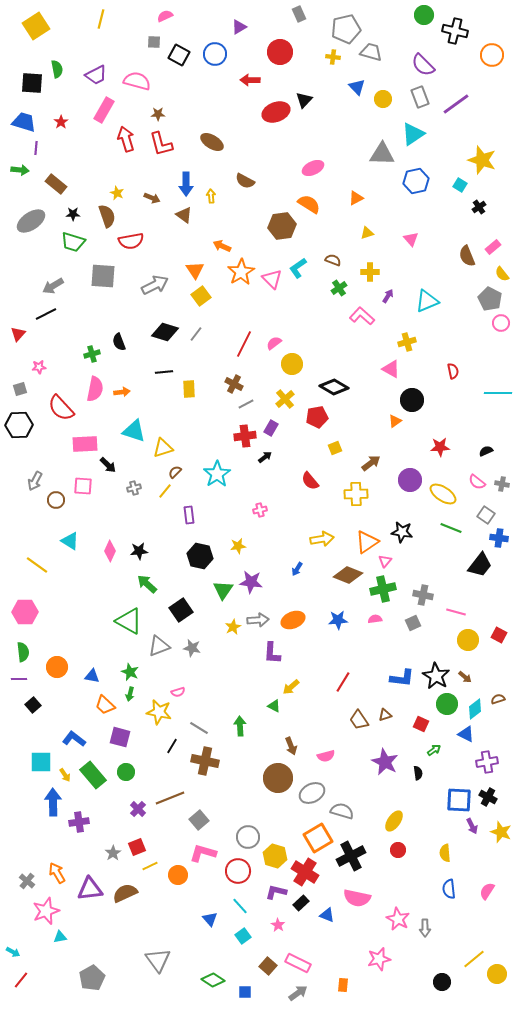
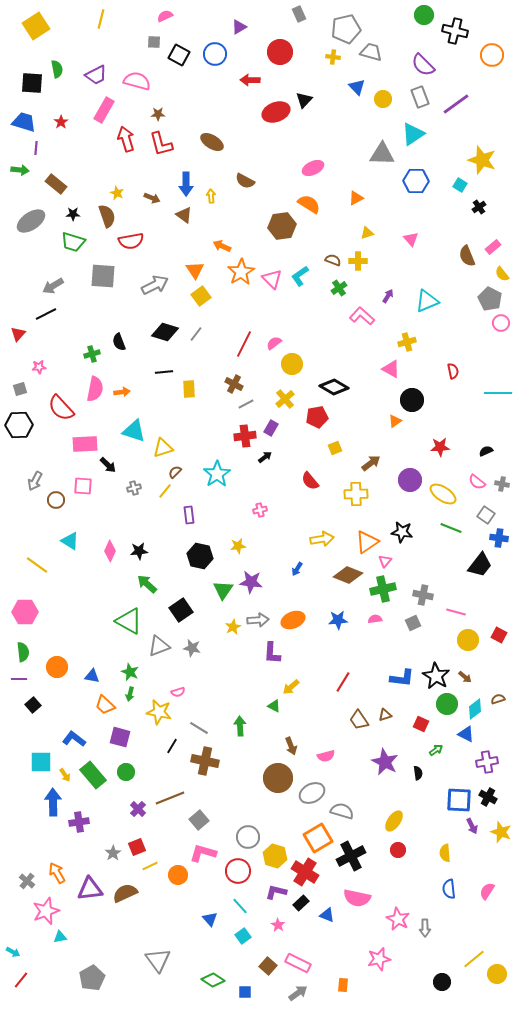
blue hexagon at (416, 181): rotated 15 degrees clockwise
cyan L-shape at (298, 268): moved 2 px right, 8 px down
yellow cross at (370, 272): moved 12 px left, 11 px up
green arrow at (434, 750): moved 2 px right
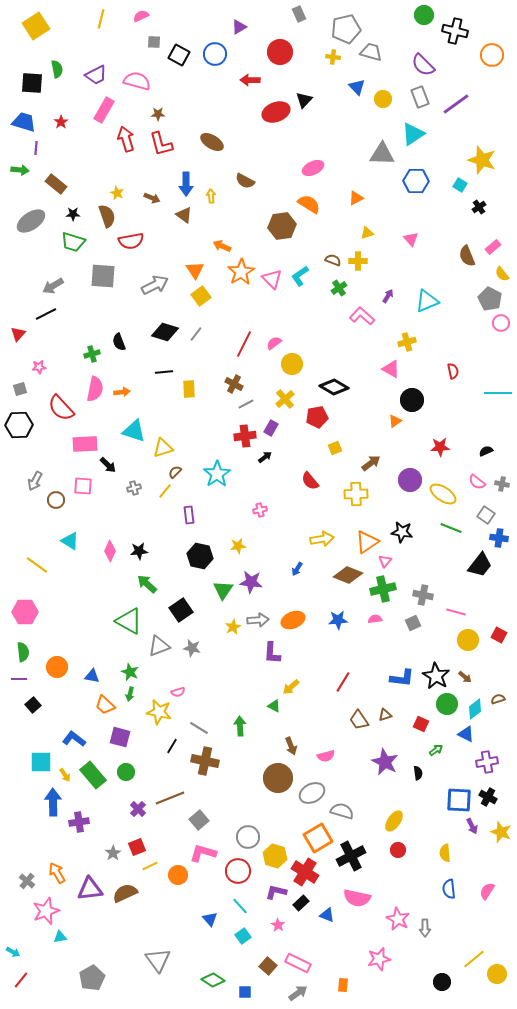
pink semicircle at (165, 16): moved 24 px left
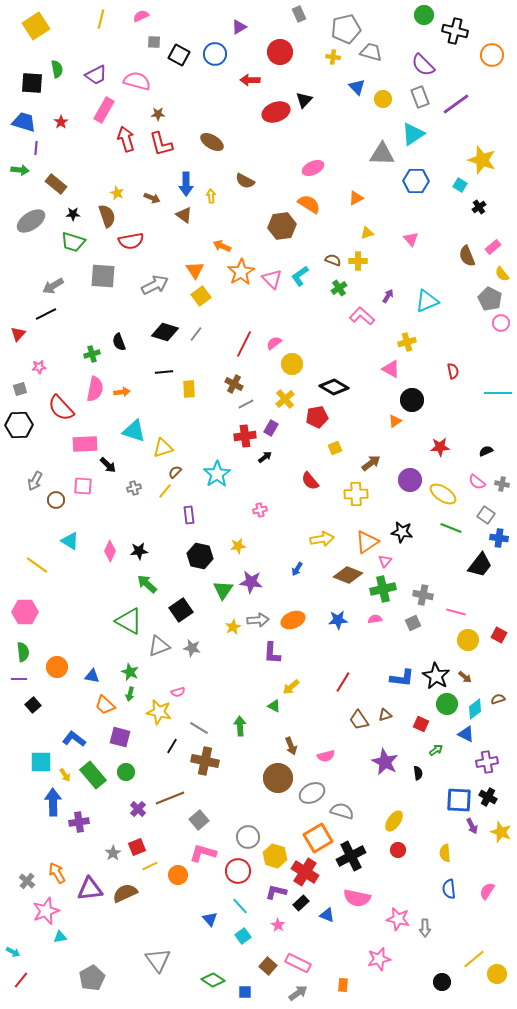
pink star at (398, 919): rotated 15 degrees counterclockwise
